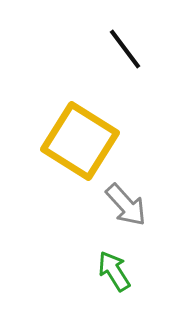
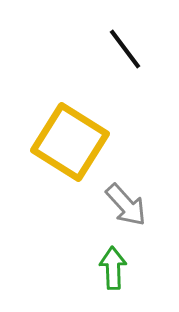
yellow square: moved 10 px left, 1 px down
green arrow: moved 1 px left, 3 px up; rotated 30 degrees clockwise
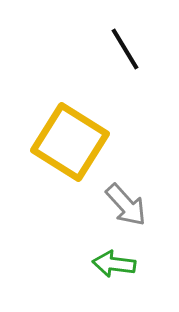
black line: rotated 6 degrees clockwise
green arrow: moved 1 px right, 4 px up; rotated 81 degrees counterclockwise
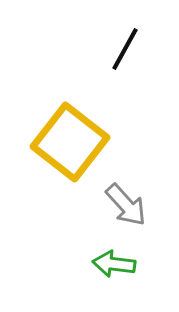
black line: rotated 60 degrees clockwise
yellow square: rotated 6 degrees clockwise
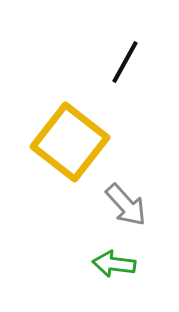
black line: moved 13 px down
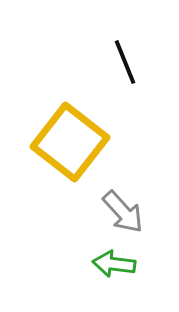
black line: rotated 51 degrees counterclockwise
gray arrow: moved 3 px left, 7 px down
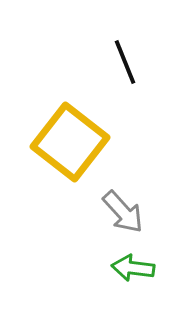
green arrow: moved 19 px right, 4 px down
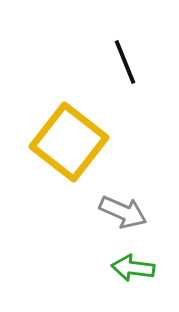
yellow square: moved 1 px left
gray arrow: rotated 24 degrees counterclockwise
